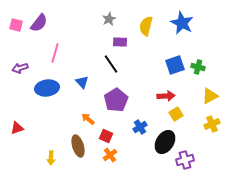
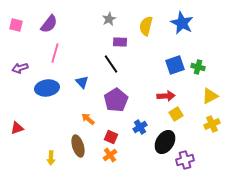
purple semicircle: moved 10 px right, 1 px down
red square: moved 5 px right, 1 px down
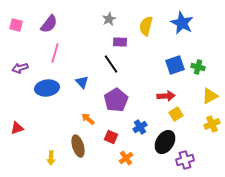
orange cross: moved 16 px right, 3 px down
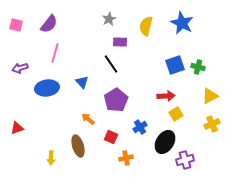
orange cross: rotated 24 degrees clockwise
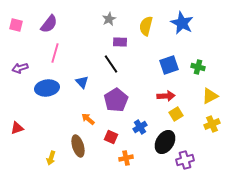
blue square: moved 6 px left
yellow arrow: rotated 16 degrees clockwise
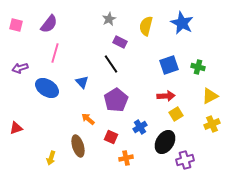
purple rectangle: rotated 24 degrees clockwise
blue ellipse: rotated 40 degrees clockwise
red triangle: moved 1 px left
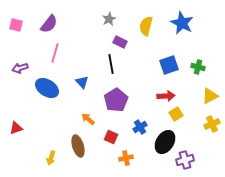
black line: rotated 24 degrees clockwise
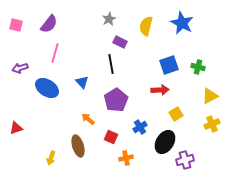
red arrow: moved 6 px left, 6 px up
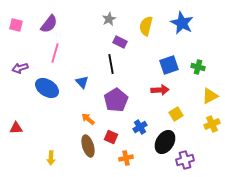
red triangle: rotated 16 degrees clockwise
brown ellipse: moved 10 px right
yellow arrow: rotated 16 degrees counterclockwise
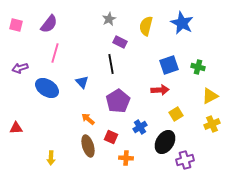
purple pentagon: moved 2 px right, 1 px down
orange cross: rotated 16 degrees clockwise
